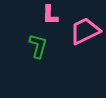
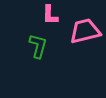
pink trapezoid: rotated 12 degrees clockwise
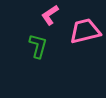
pink L-shape: rotated 55 degrees clockwise
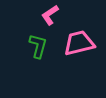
pink trapezoid: moved 6 px left, 12 px down
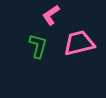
pink L-shape: moved 1 px right
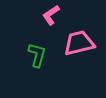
green L-shape: moved 1 px left, 9 px down
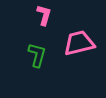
pink L-shape: moved 7 px left; rotated 140 degrees clockwise
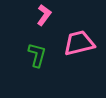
pink L-shape: rotated 20 degrees clockwise
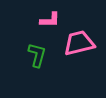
pink L-shape: moved 6 px right, 5 px down; rotated 55 degrees clockwise
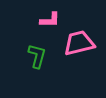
green L-shape: moved 1 px down
